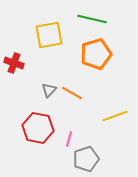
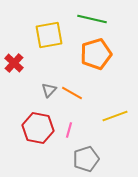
red cross: rotated 24 degrees clockwise
pink line: moved 9 px up
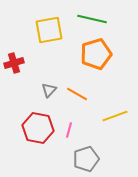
yellow square: moved 5 px up
red cross: rotated 30 degrees clockwise
orange line: moved 5 px right, 1 px down
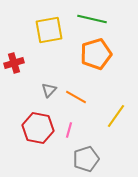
orange line: moved 1 px left, 3 px down
yellow line: moved 1 px right; rotated 35 degrees counterclockwise
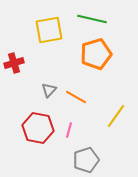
gray pentagon: moved 1 px down
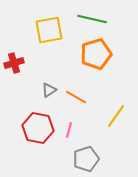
gray triangle: rotated 14 degrees clockwise
gray pentagon: moved 1 px up
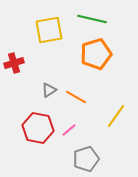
pink line: rotated 35 degrees clockwise
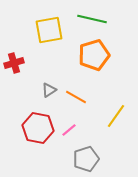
orange pentagon: moved 2 px left, 1 px down
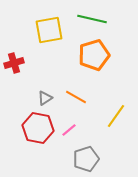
gray triangle: moved 4 px left, 8 px down
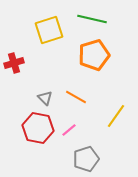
yellow square: rotated 8 degrees counterclockwise
gray triangle: rotated 42 degrees counterclockwise
